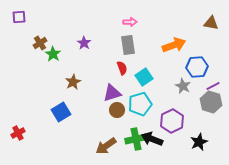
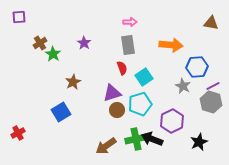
orange arrow: moved 3 px left; rotated 25 degrees clockwise
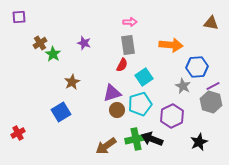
purple star: rotated 16 degrees counterclockwise
red semicircle: moved 3 px up; rotated 48 degrees clockwise
brown star: moved 1 px left
purple hexagon: moved 5 px up
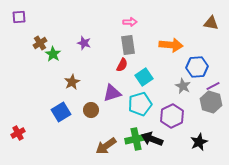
brown circle: moved 26 px left
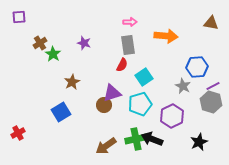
orange arrow: moved 5 px left, 9 px up
brown circle: moved 13 px right, 5 px up
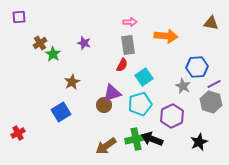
purple line: moved 1 px right, 2 px up
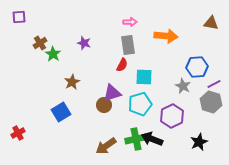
cyan square: rotated 36 degrees clockwise
